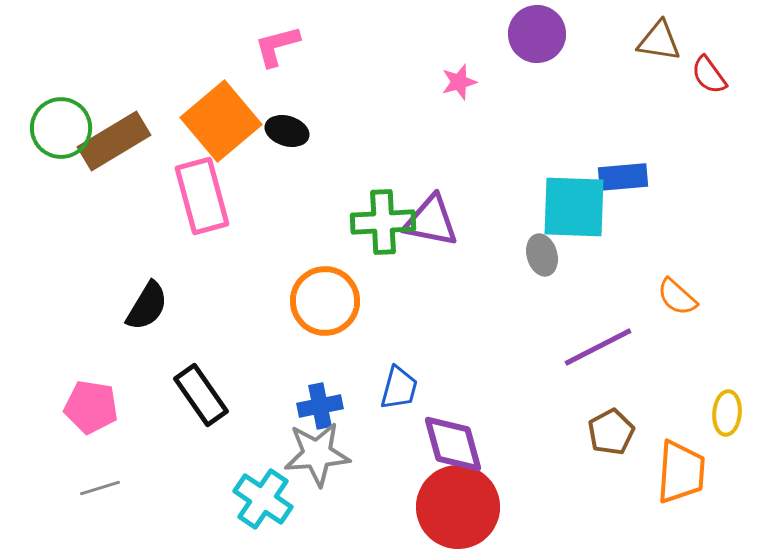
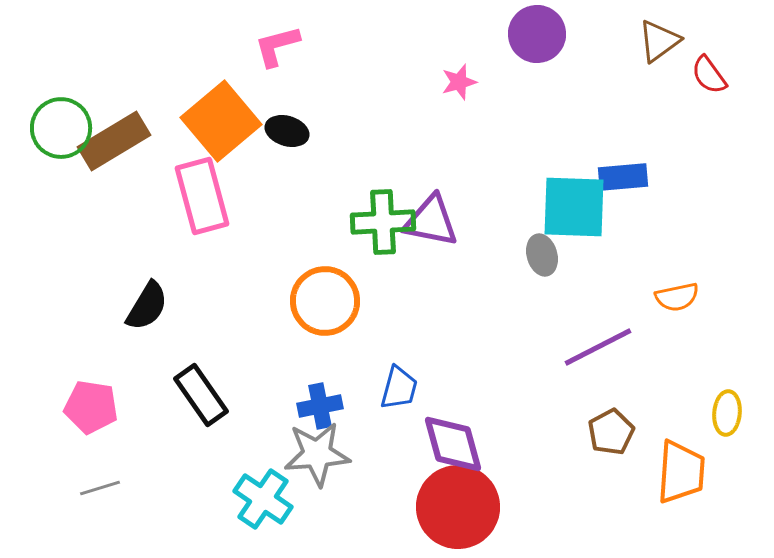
brown triangle: rotated 45 degrees counterclockwise
orange semicircle: rotated 54 degrees counterclockwise
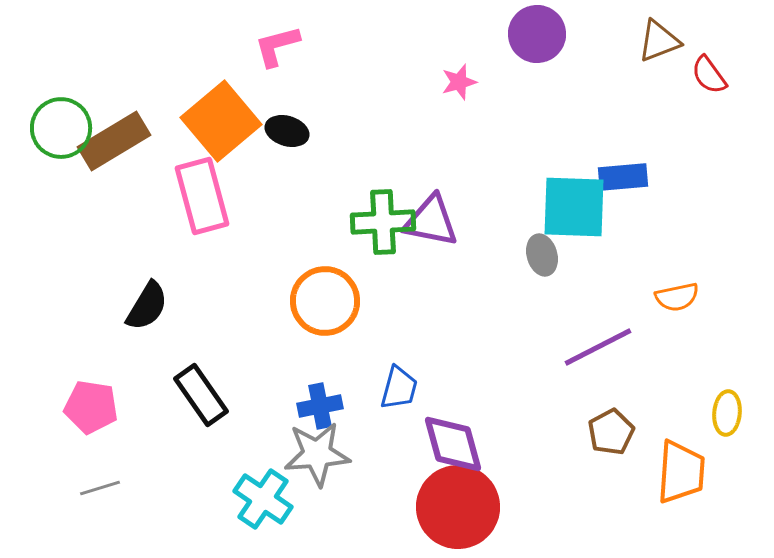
brown triangle: rotated 15 degrees clockwise
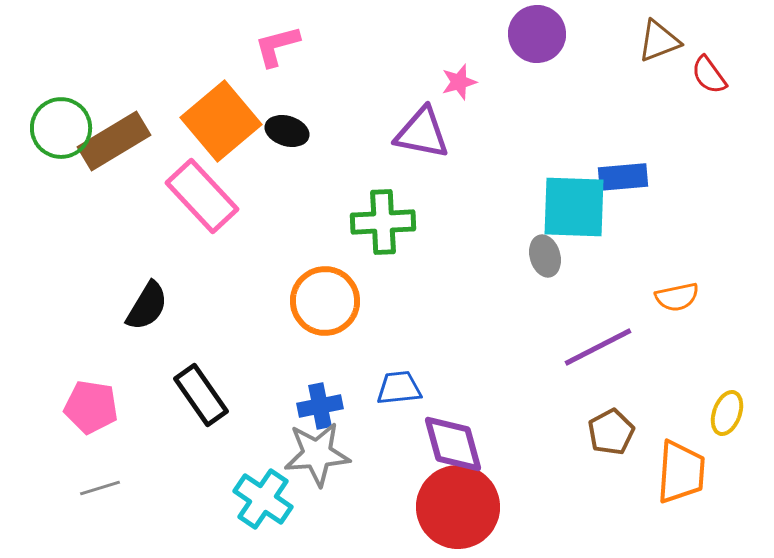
pink rectangle: rotated 28 degrees counterclockwise
purple triangle: moved 9 px left, 88 px up
gray ellipse: moved 3 px right, 1 px down
blue trapezoid: rotated 111 degrees counterclockwise
yellow ellipse: rotated 15 degrees clockwise
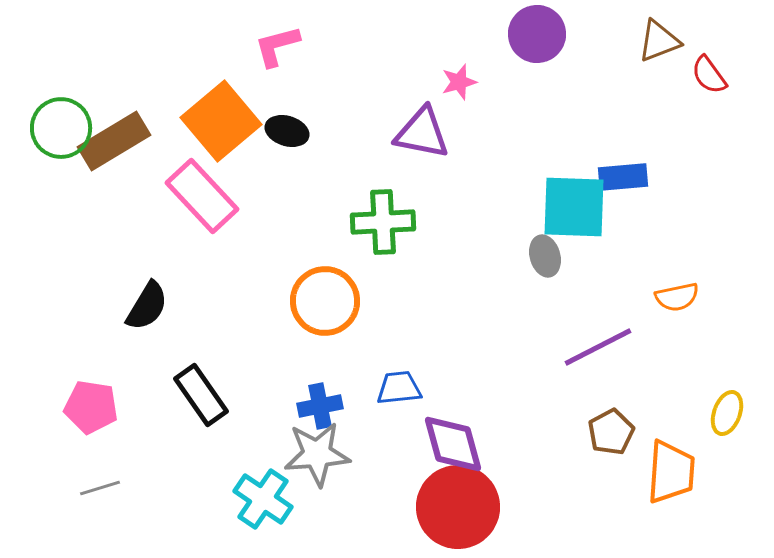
orange trapezoid: moved 10 px left
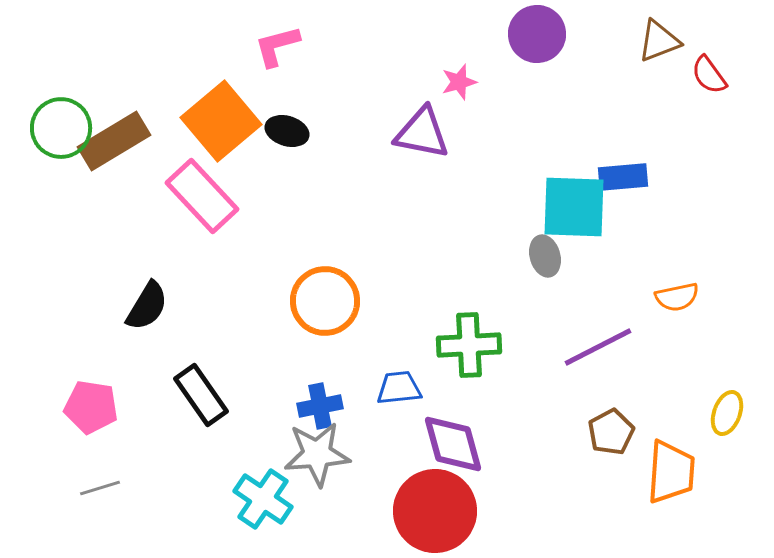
green cross: moved 86 px right, 123 px down
red circle: moved 23 px left, 4 px down
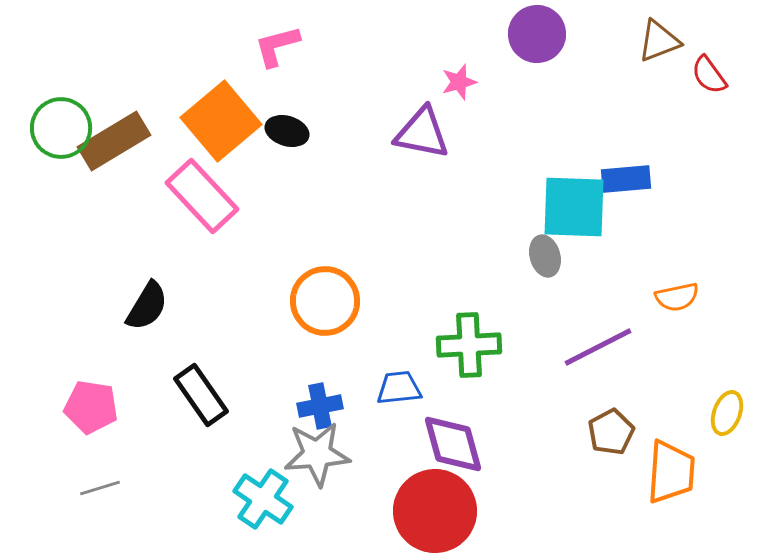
blue rectangle: moved 3 px right, 2 px down
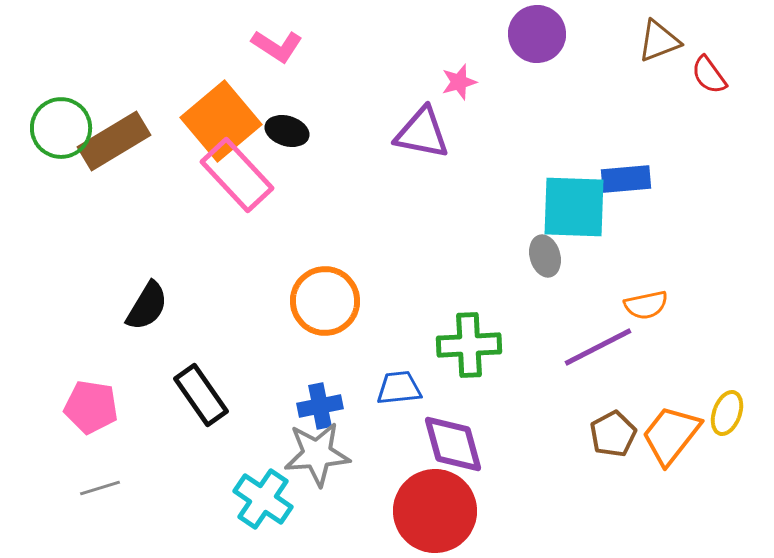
pink L-shape: rotated 132 degrees counterclockwise
pink rectangle: moved 35 px right, 21 px up
orange semicircle: moved 31 px left, 8 px down
brown pentagon: moved 2 px right, 2 px down
orange trapezoid: moved 37 px up; rotated 146 degrees counterclockwise
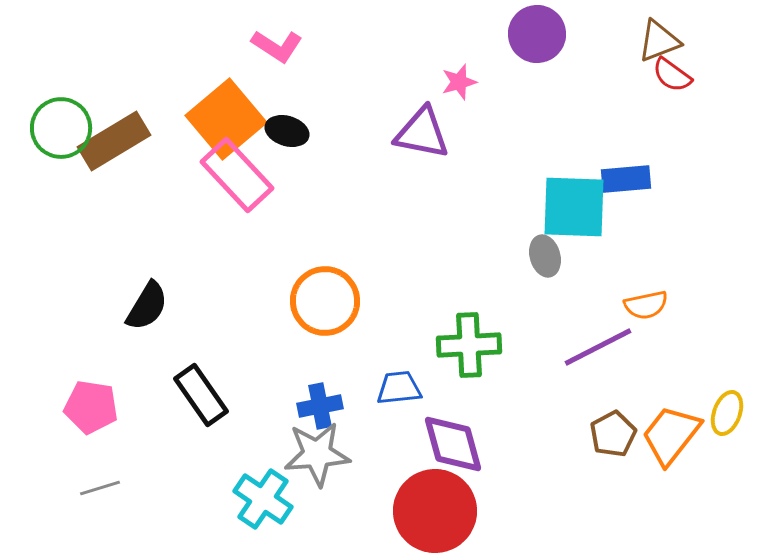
red semicircle: moved 37 px left; rotated 18 degrees counterclockwise
orange square: moved 5 px right, 2 px up
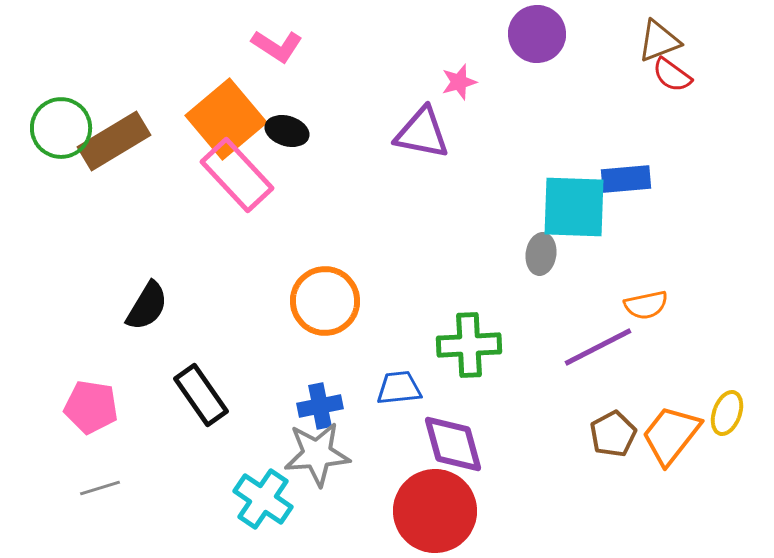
gray ellipse: moved 4 px left, 2 px up; rotated 24 degrees clockwise
